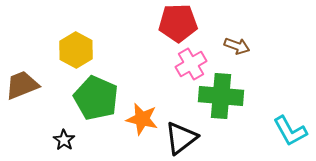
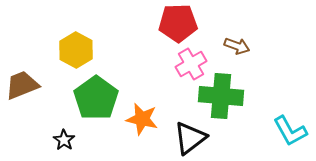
green pentagon: rotated 12 degrees clockwise
black triangle: moved 9 px right
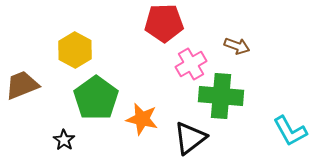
red pentagon: moved 14 px left
yellow hexagon: moved 1 px left
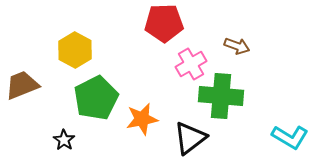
green pentagon: rotated 9 degrees clockwise
orange star: rotated 24 degrees counterclockwise
cyan L-shape: moved 6 px down; rotated 30 degrees counterclockwise
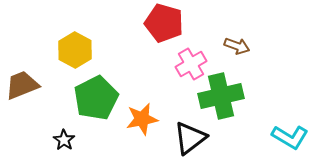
red pentagon: rotated 18 degrees clockwise
green cross: rotated 18 degrees counterclockwise
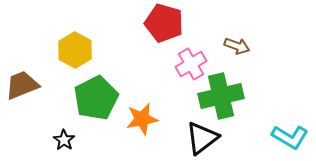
black triangle: moved 12 px right
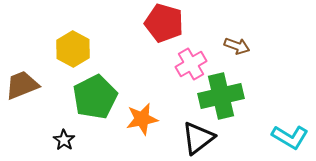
yellow hexagon: moved 2 px left, 1 px up
green pentagon: moved 1 px left, 1 px up
black triangle: moved 4 px left
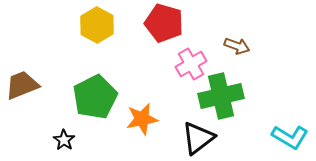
yellow hexagon: moved 24 px right, 24 px up
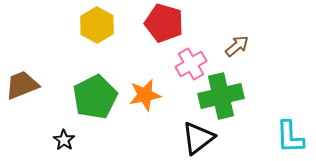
brown arrow: rotated 60 degrees counterclockwise
orange star: moved 3 px right, 24 px up
cyan L-shape: rotated 57 degrees clockwise
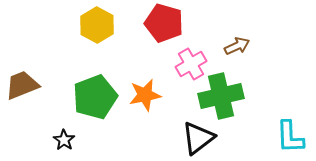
brown arrow: rotated 15 degrees clockwise
green pentagon: rotated 6 degrees clockwise
